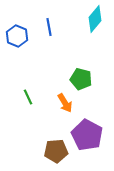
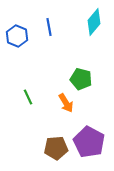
cyan diamond: moved 1 px left, 3 px down
orange arrow: moved 1 px right
purple pentagon: moved 2 px right, 7 px down
brown pentagon: moved 3 px up
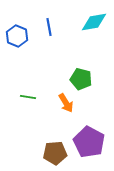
cyan diamond: rotated 40 degrees clockwise
green line: rotated 56 degrees counterclockwise
brown pentagon: moved 1 px left, 5 px down
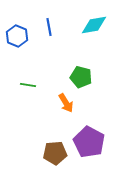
cyan diamond: moved 3 px down
green pentagon: moved 2 px up
green line: moved 12 px up
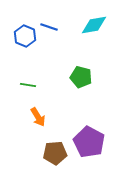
blue line: rotated 60 degrees counterclockwise
blue hexagon: moved 8 px right
orange arrow: moved 28 px left, 14 px down
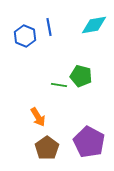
blue line: rotated 60 degrees clockwise
green pentagon: moved 1 px up
green line: moved 31 px right
brown pentagon: moved 8 px left, 5 px up; rotated 30 degrees counterclockwise
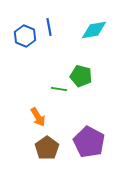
cyan diamond: moved 5 px down
green line: moved 4 px down
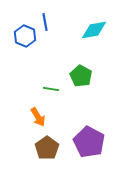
blue line: moved 4 px left, 5 px up
green pentagon: rotated 15 degrees clockwise
green line: moved 8 px left
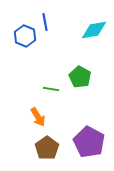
green pentagon: moved 1 px left, 1 px down
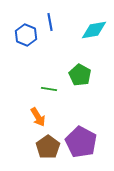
blue line: moved 5 px right
blue hexagon: moved 1 px right, 1 px up
green pentagon: moved 2 px up
green line: moved 2 px left
purple pentagon: moved 8 px left
brown pentagon: moved 1 px right, 1 px up
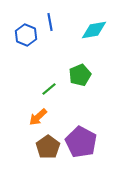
green pentagon: rotated 20 degrees clockwise
green line: rotated 49 degrees counterclockwise
orange arrow: rotated 78 degrees clockwise
